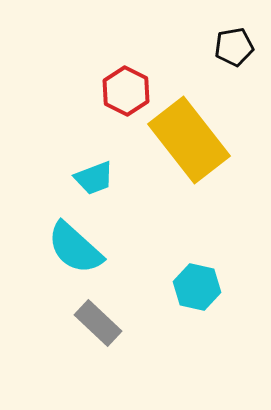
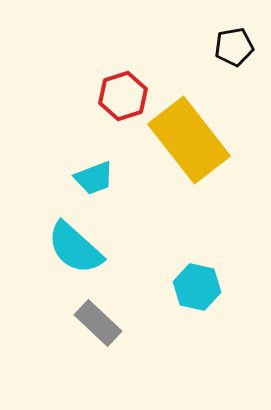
red hexagon: moved 3 px left, 5 px down; rotated 15 degrees clockwise
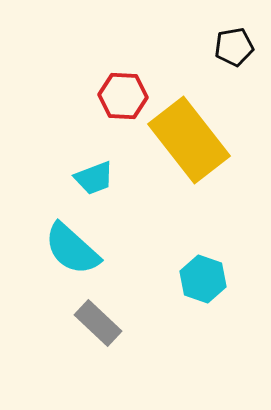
red hexagon: rotated 21 degrees clockwise
cyan semicircle: moved 3 px left, 1 px down
cyan hexagon: moved 6 px right, 8 px up; rotated 6 degrees clockwise
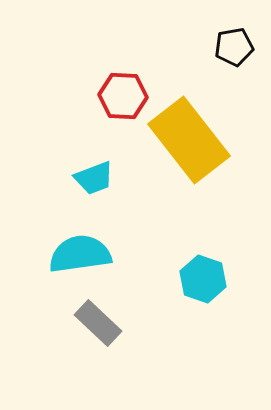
cyan semicircle: moved 8 px right, 5 px down; rotated 130 degrees clockwise
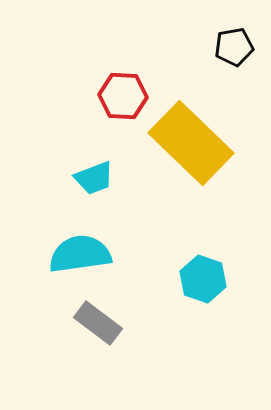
yellow rectangle: moved 2 px right, 3 px down; rotated 8 degrees counterclockwise
gray rectangle: rotated 6 degrees counterclockwise
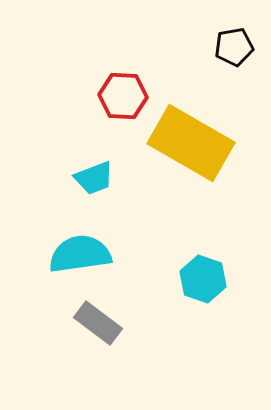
yellow rectangle: rotated 14 degrees counterclockwise
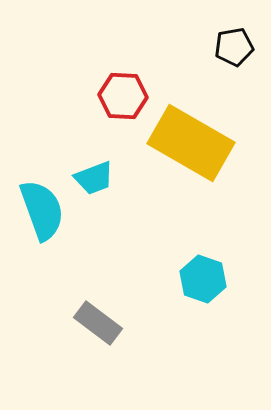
cyan semicircle: moved 38 px left, 44 px up; rotated 78 degrees clockwise
